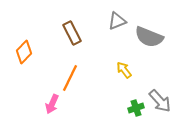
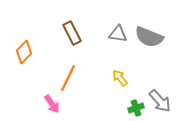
gray triangle: moved 1 px right, 13 px down; rotated 30 degrees clockwise
yellow arrow: moved 4 px left, 8 px down
orange line: moved 2 px left
pink arrow: rotated 60 degrees counterclockwise
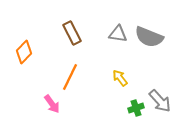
orange line: moved 2 px right, 1 px up
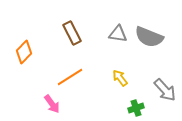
orange line: rotated 32 degrees clockwise
gray arrow: moved 5 px right, 11 px up
